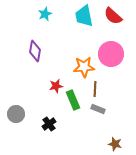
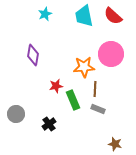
purple diamond: moved 2 px left, 4 px down
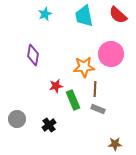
red semicircle: moved 5 px right, 1 px up
gray circle: moved 1 px right, 5 px down
black cross: moved 1 px down
brown star: rotated 16 degrees counterclockwise
